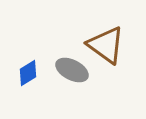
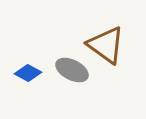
blue diamond: rotated 60 degrees clockwise
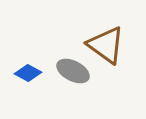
gray ellipse: moved 1 px right, 1 px down
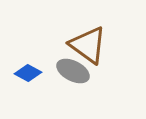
brown triangle: moved 18 px left
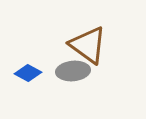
gray ellipse: rotated 32 degrees counterclockwise
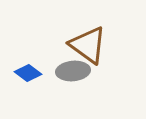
blue diamond: rotated 8 degrees clockwise
